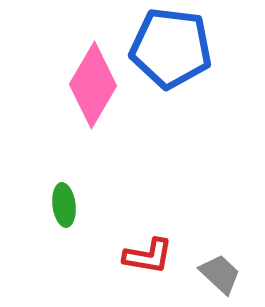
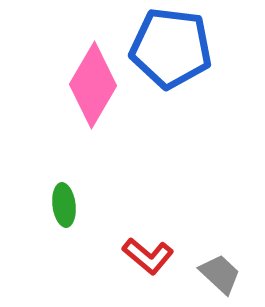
red L-shape: rotated 30 degrees clockwise
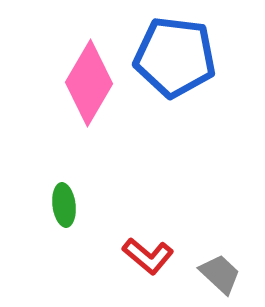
blue pentagon: moved 4 px right, 9 px down
pink diamond: moved 4 px left, 2 px up
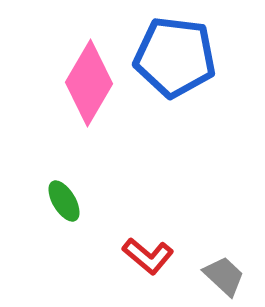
green ellipse: moved 4 px up; rotated 24 degrees counterclockwise
gray trapezoid: moved 4 px right, 2 px down
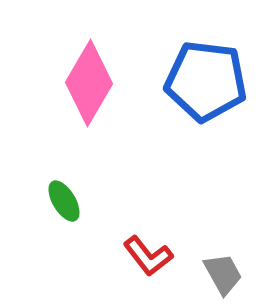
blue pentagon: moved 31 px right, 24 px down
red L-shape: rotated 12 degrees clockwise
gray trapezoid: moved 1 px left, 2 px up; rotated 18 degrees clockwise
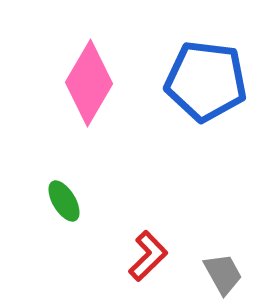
red L-shape: rotated 96 degrees counterclockwise
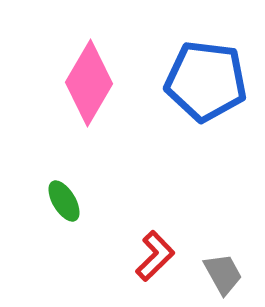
red L-shape: moved 7 px right
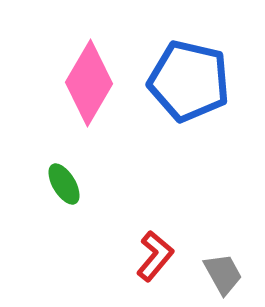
blue pentagon: moved 17 px left; rotated 6 degrees clockwise
green ellipse: moved 17 px up
red L-shape: rotated 6 degrees counterclockwise
